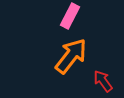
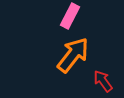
orange arrow: moved 2 px right, 1 px up
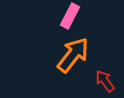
red arrow: moved 2 px right
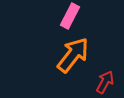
red arrow: moved 1 px down; rotated 65 degrees clockwise
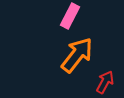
orange arrow: moved 4 px right
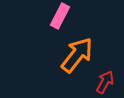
pink rectangle: moved 10 px left
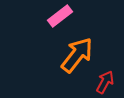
pink rectangle: rotated 25 degrees clockwise
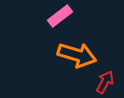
orange arrow: rotated 69 degrees clockwise
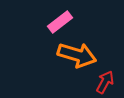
pink rectangle: moved 6 px down
